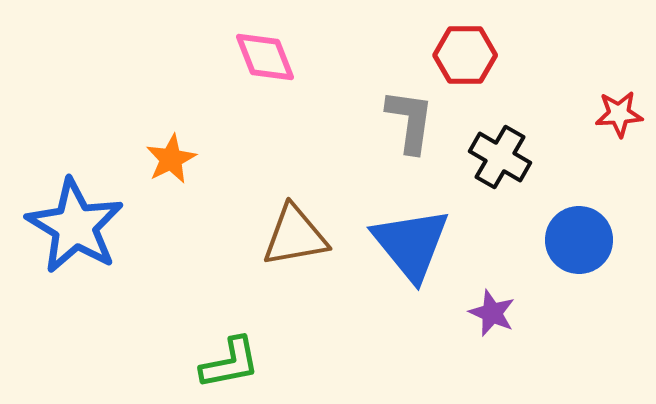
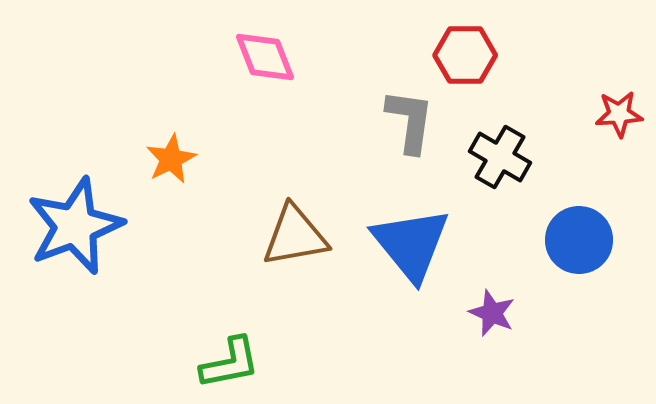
blue star: rotated 20 degrees clockwise
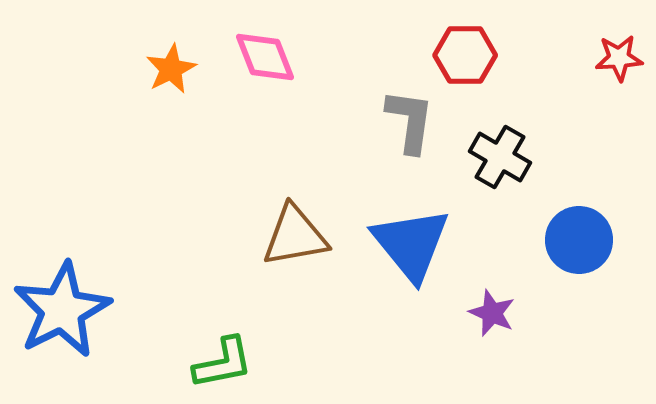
red star: moved 56 px up
orange star: moved 90 px up
blue star: moved 13 px left, 84 px down; rotated 6 degrees counterclockwise
green L-shape: moved 7 px left
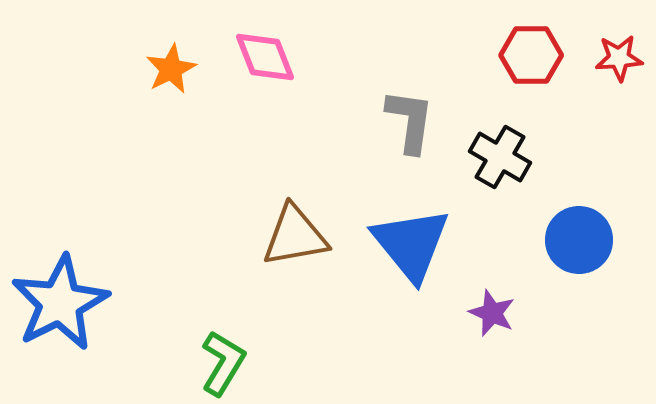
red hexagon: moved 66 px right
blue star: moved 2 px left, 7 px up
green L-shape: rotated 48 degrees counterclockwise
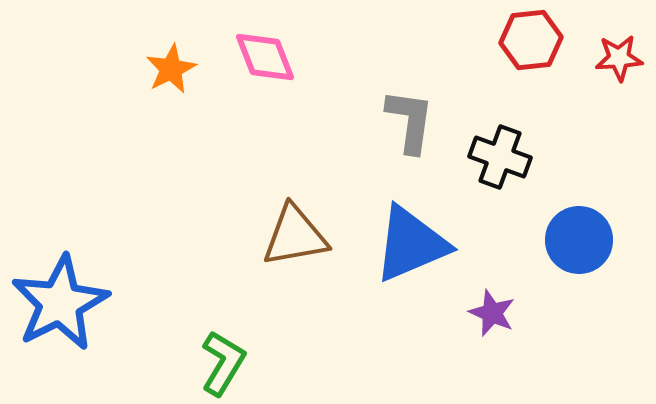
red hexagon: moved 15 px up; rotated 6 degrees counterclockwise
black cross: rotated 10 degrees counterclockwise
blue triangle: rotated 46 degrees clockwise
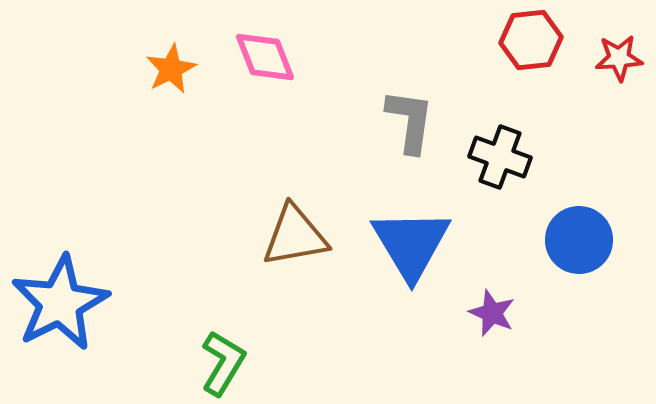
blue triangle: rotated 38 degrees counterclockwise
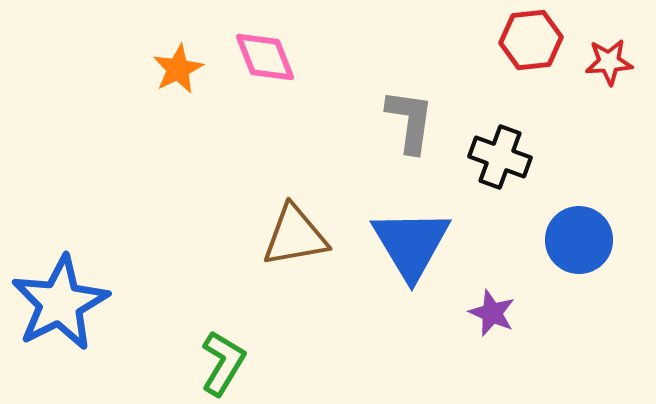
red star: moved 10 px left, 4 px down
orange star: moved 7 px right
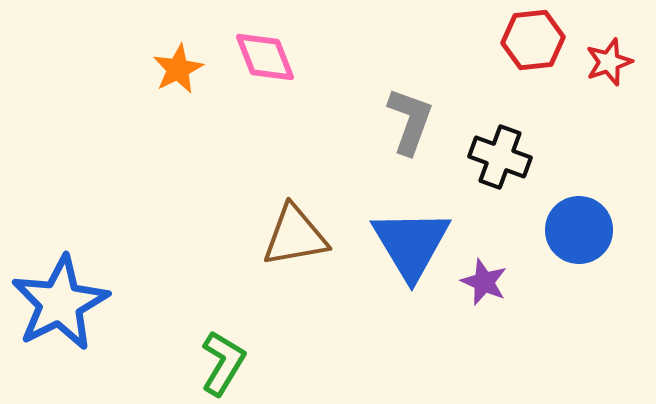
red hexagon: moved 2 px right
red star: rotated 15 degrees counterclockwise
gray L-shape: rotated 12 degrees clockwise
blue circle: moved 10 px up
purple star: moved 8 px left, 31 px up
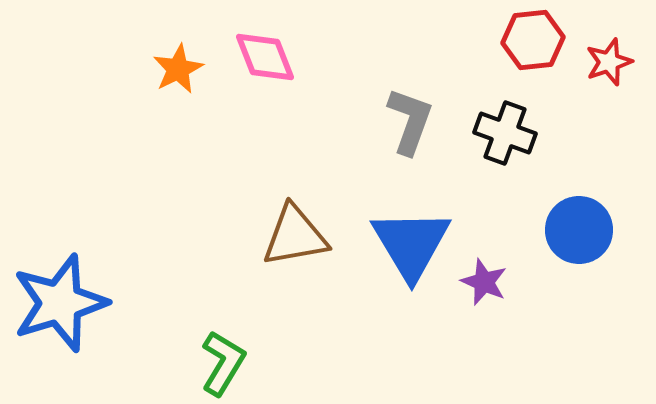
black cross: moved 5 px right, 24 px up
blue star: rotated 10 degrees clockwise
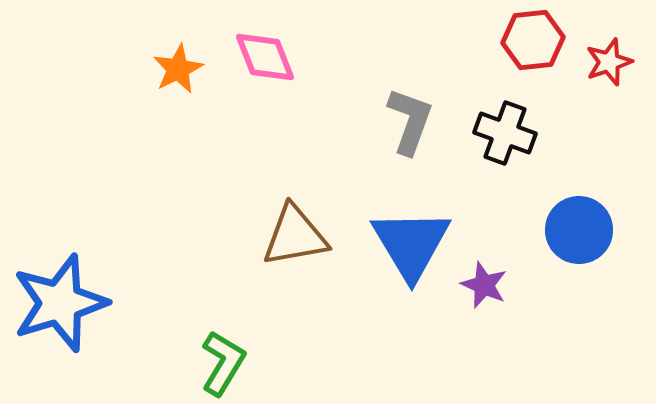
purple star: moved 3 px down
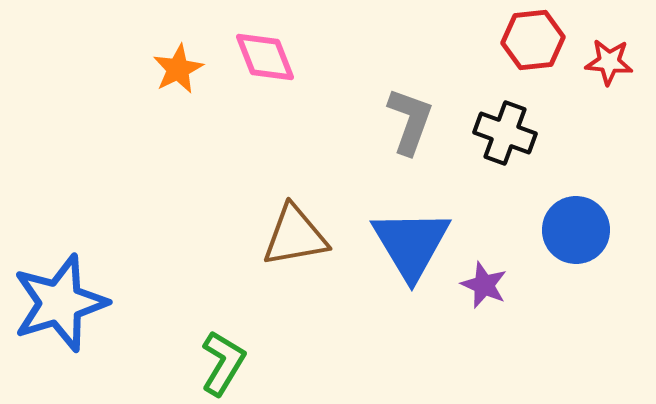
red star: rotated 24 degrees clockwise
blue circle: moved 3 px left
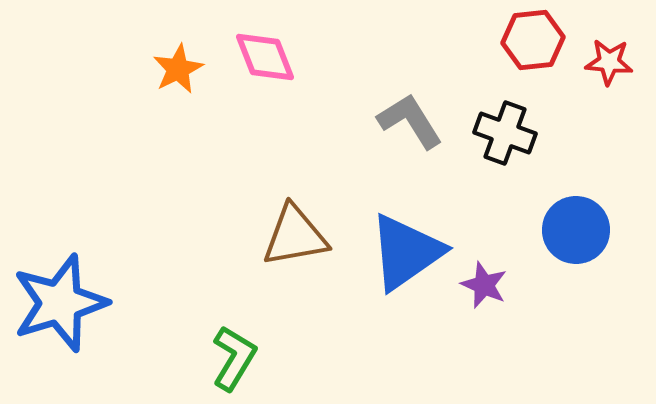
gray L-shape: rotated 52 degrees counterclockwise
blue triangle: moved 5 px left, 8 px down; rotated 26 degrees clockwise
green L-shape: moved 11 px right, 5 px up
